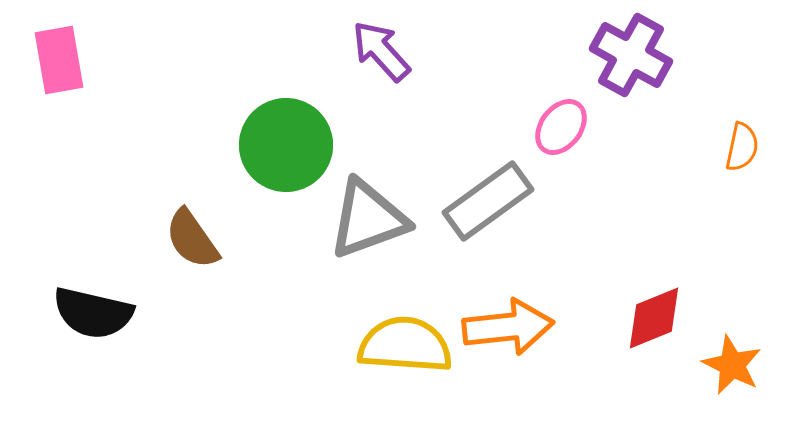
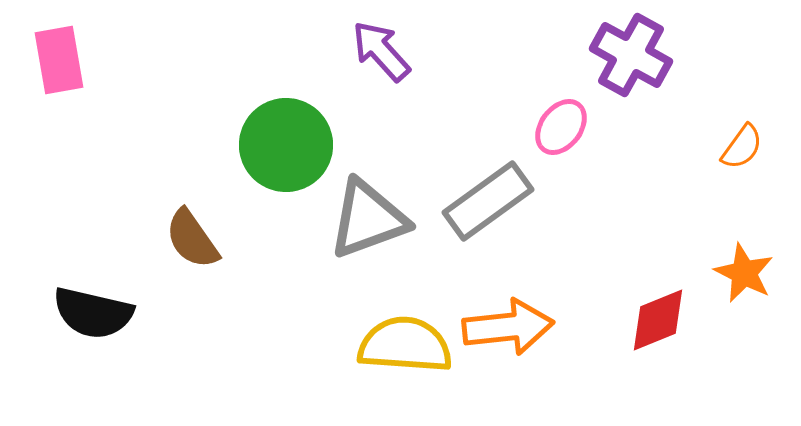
orange semicircle: rotated 24 degrees clockwise
red diamond: moved 4 px right, 2 px down
orange star: moved 12 px right, 92 px up
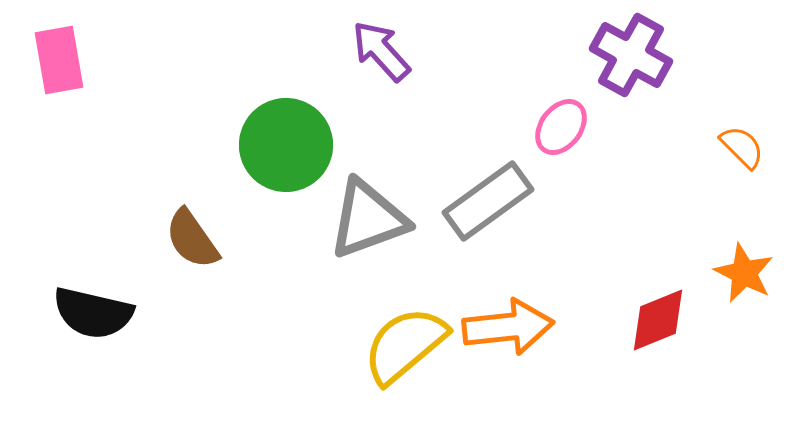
orange semicircle: rotated 81 degrees counterclockwise
yellow semicircle: rotated 44 degrees counterclockwise
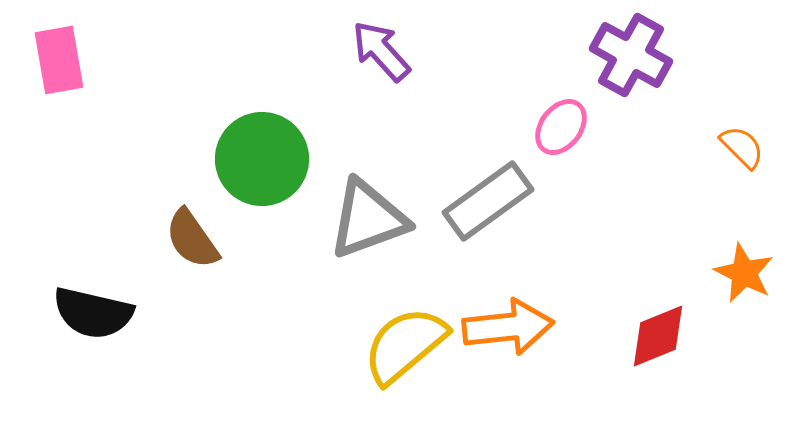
green circle: moved 24 px left, 14 px down
red diamond: moved 16 px down
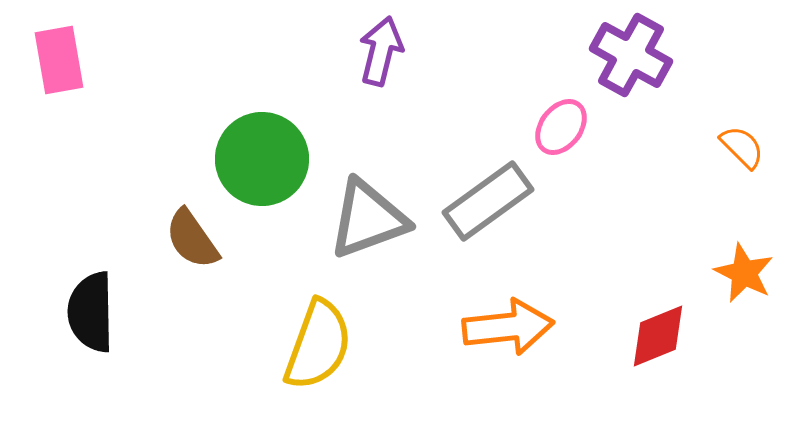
purple arrow: rotated 56 degrees clockwise
black semicircle: moved 2 px left, 1 px up; rotated 76 degrees clockwise
yellow semicircle: moved 87 px left; rotated 150 degrees clockwise
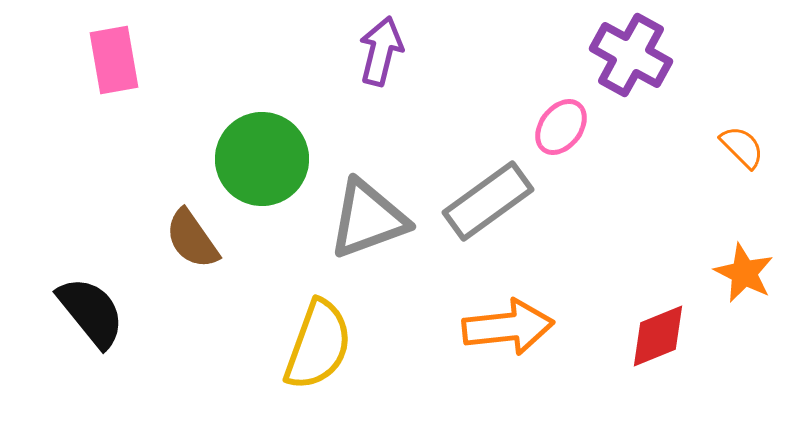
pink rectangle: moved 55 px right
black semicircle: rotated 142 degrees clockwise
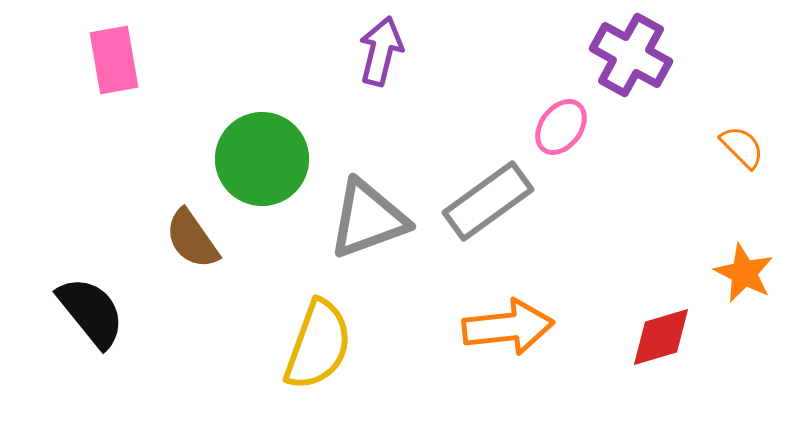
red diamond: moved 3 px right, 1 px down; rotated 6 degrees clockwise
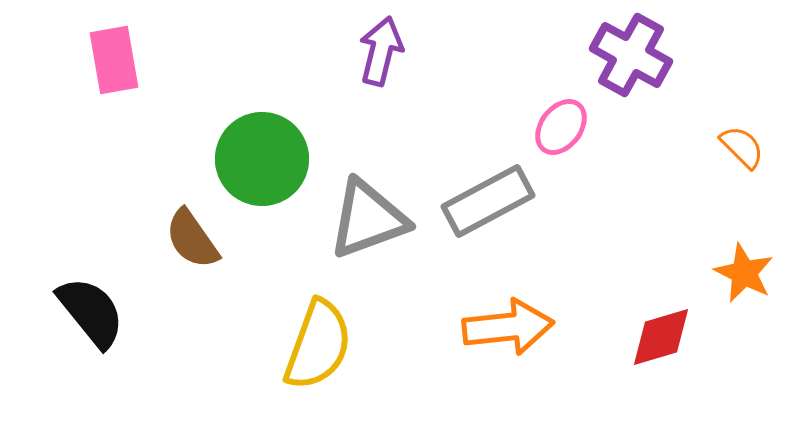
gray rectangle: rotated 8 degrees clockwise
